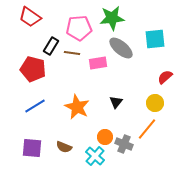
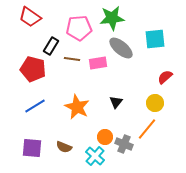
brown line: moved 6 px down
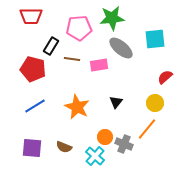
red trapezoid: moved 1 px right, 1 px up; rotated 35 degrees counterclockwise
pink rectangle: moved 1 px right, 2 px down
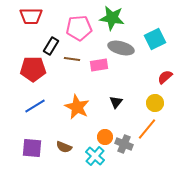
green star: rotated 15 degrees clockwise
cyan square: rotated 20 degrees counterclockwise
gray ellipse: rotated 25 degrees counterclockwise
red pentagon: rotated 15 degrees counterclockwise
